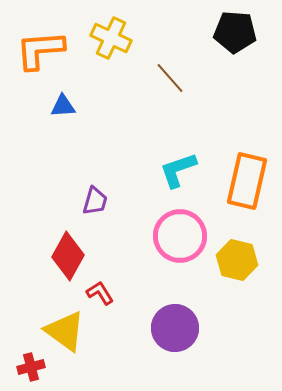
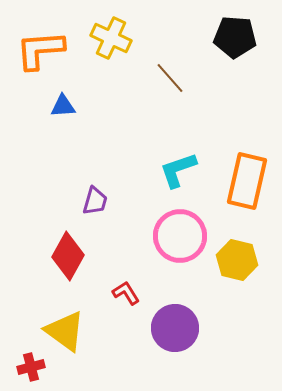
black pentagon: moved 5 px down
red L-shape: moved 26 px right
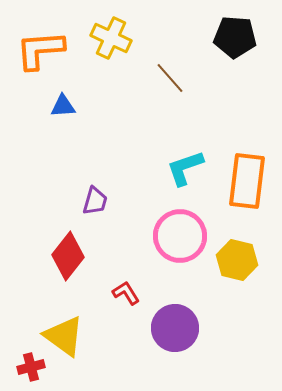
cyan L-shape: moved 7 px right, 2 px up
orange rectangle: rotated 6 degrees counterclockwise
red diamond: rotated 9 degrees clockwise
yellow triangle: moved 1 px left, 5 px down
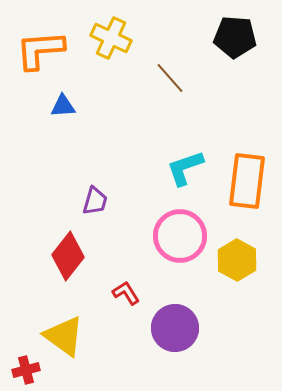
yellow hexagon: rotated 15 degrees clockwise
red cross: moved 5 px left, 3 px down
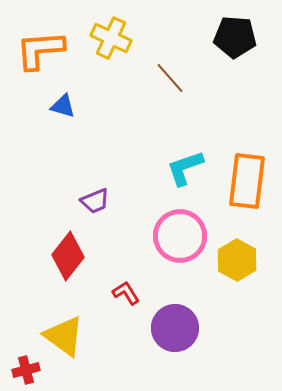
blue triangle: rotated 20 degrees clockwise
purple trapezoid: rotated 52 degrees clockwise
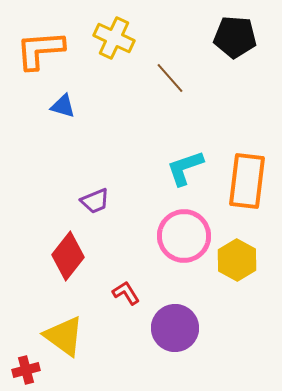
yellow cross: moved 3 px right
pink circle: moved 4 px right
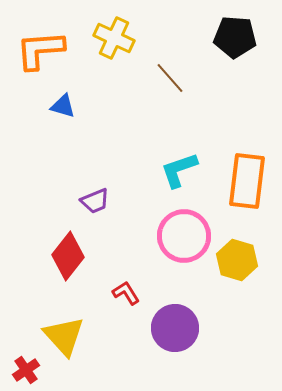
cyan L-shape: moved 6 px left, 2 px down
yellow hexagon: rotated 12 degrees counterclockwise
yellow triangle: rotated 12 degrees clockwise
red cross: rotated 20 degrees counterclockwise
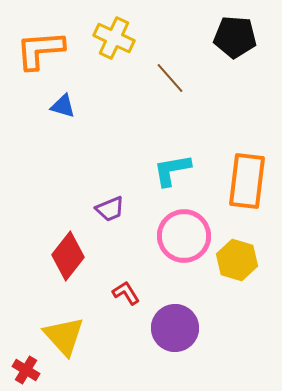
cyan L-shape: moved 7 px left; rotated 9 degrees clockwise
purple trapezoid: moved 15 px right, 8 px down
red cross: rotated 24 degrees counterclockwise
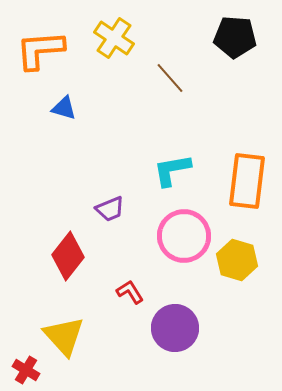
yellow cross: rotated 9 degrees clockwise
blue triangle: moved 1 px right, 2 px down
red L-shape: moved 4 px right, 1 px up
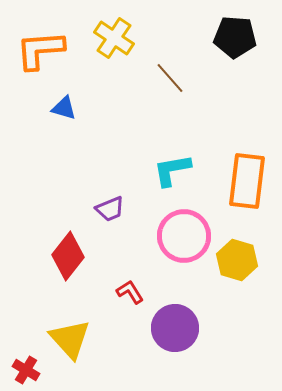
yellow triangle: moved 6 px right, 3 px down
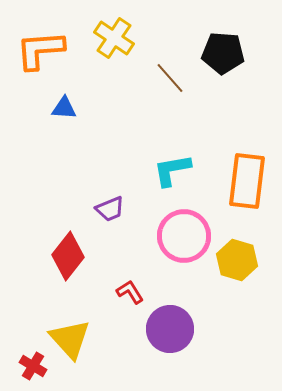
black pentagon: moved 12 px left, 16 px down
blue triangle: rotated 12 degrees counterclockwise
purple circle: moved 5 px left, 1 px down
red cross: moved 7 px right, 4 px up
